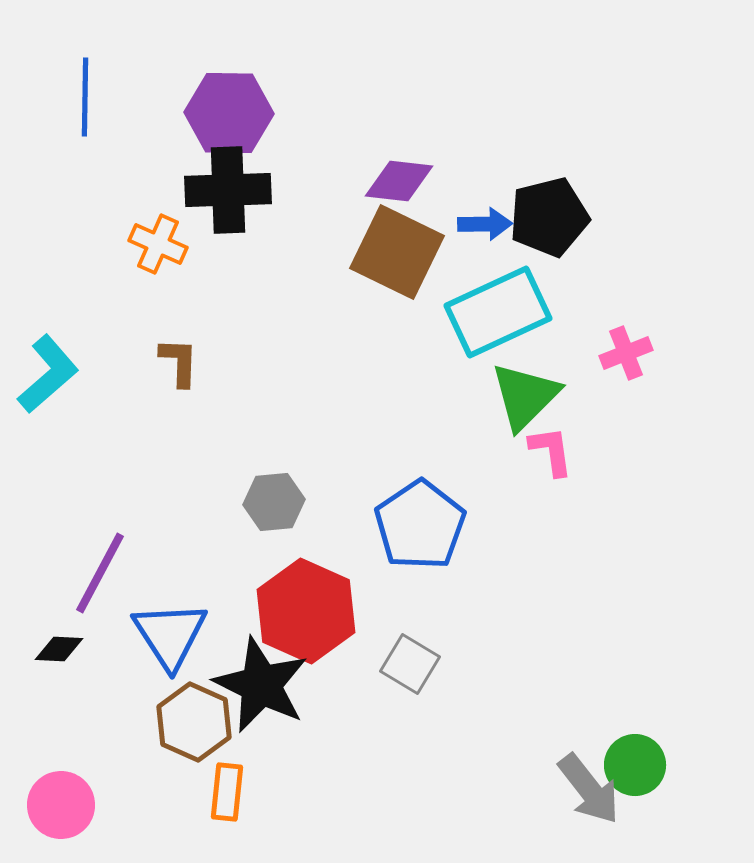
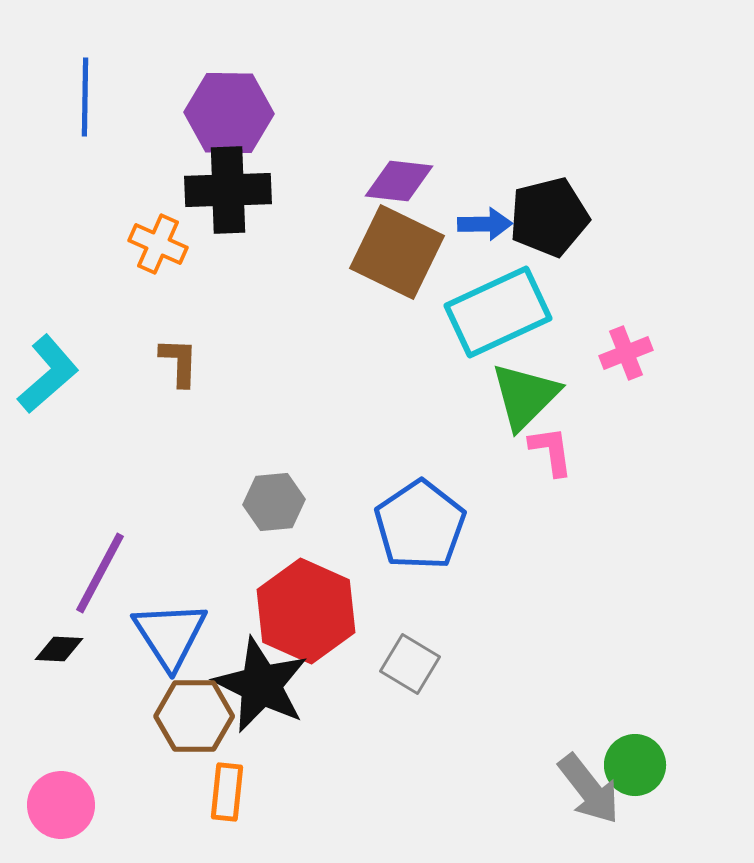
brown hexagon: moved 6 px up; rotated 24 degrees counterclockwise
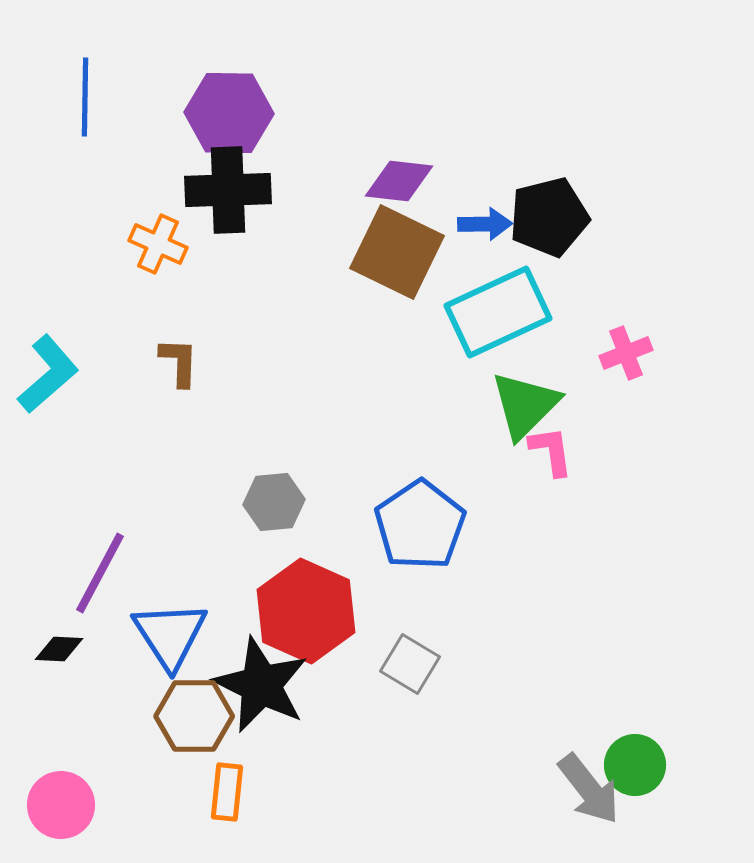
green triangle: moved 9 px down
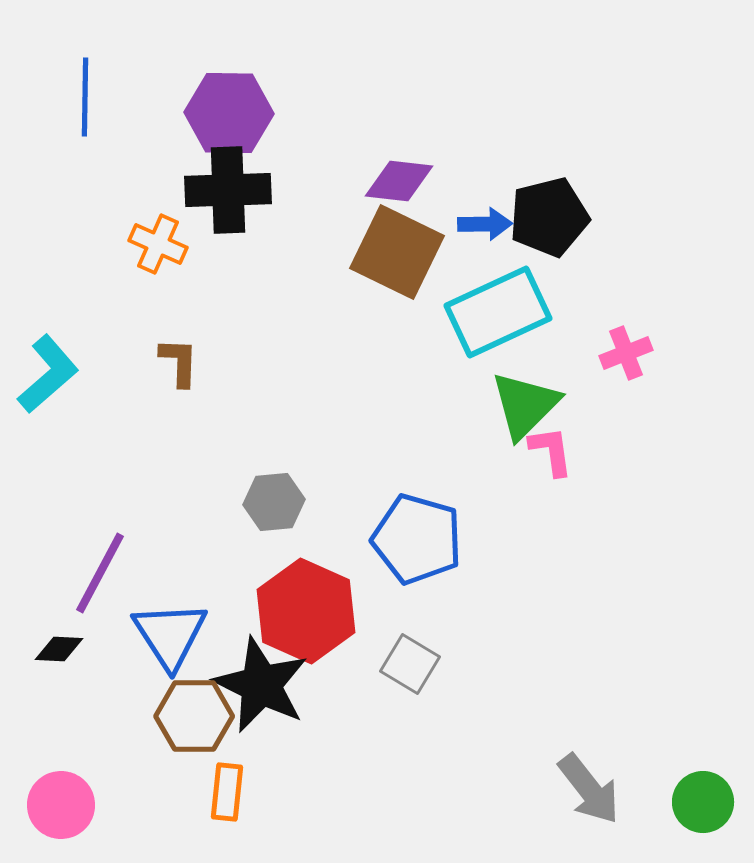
blue pentagon: moved 3 px left, 14 px down; rotated 22 degrees counterclockwise
green circle: moved 68 px right, 37 px down
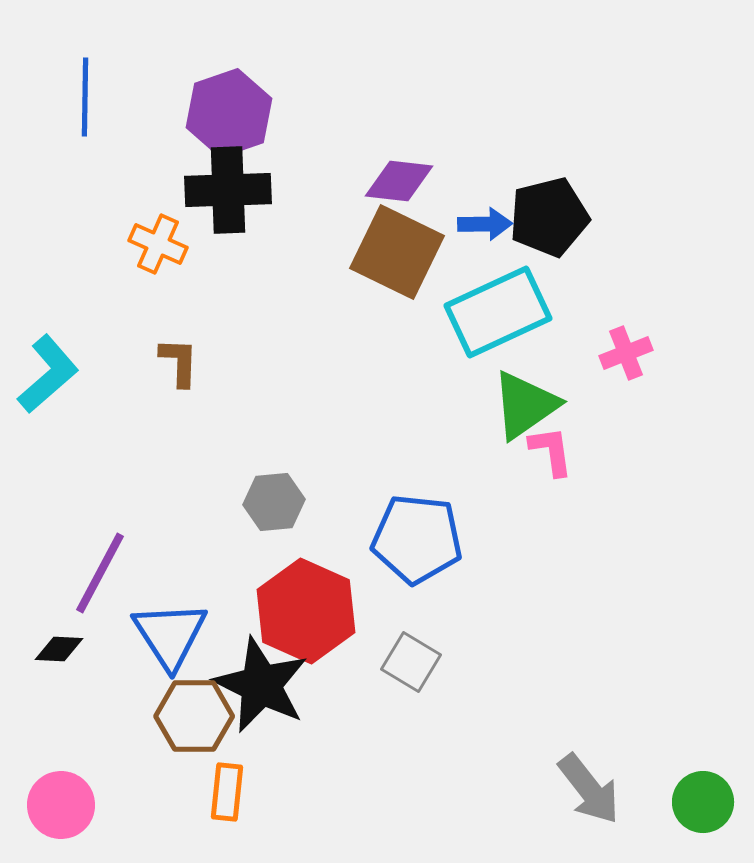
purple hexagon: rotated 20 degrees counterclockwise
green triangle: rotated 10 degrees clockwise
blue pentagon: rotated 10 degrees counterclockwise
gray square: moved 1 px right, 2 px up
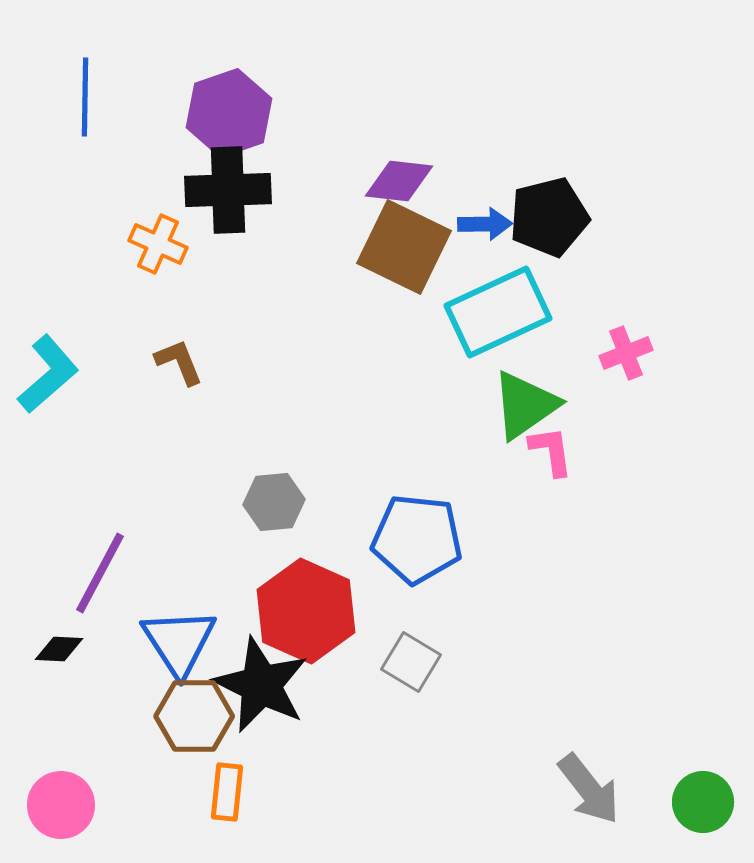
brown square: moved 7 px right, 5 px up
brown L-shape: rotated 24 degrees counterclockwise
blue triangle: moved 9 px right, 7 px down
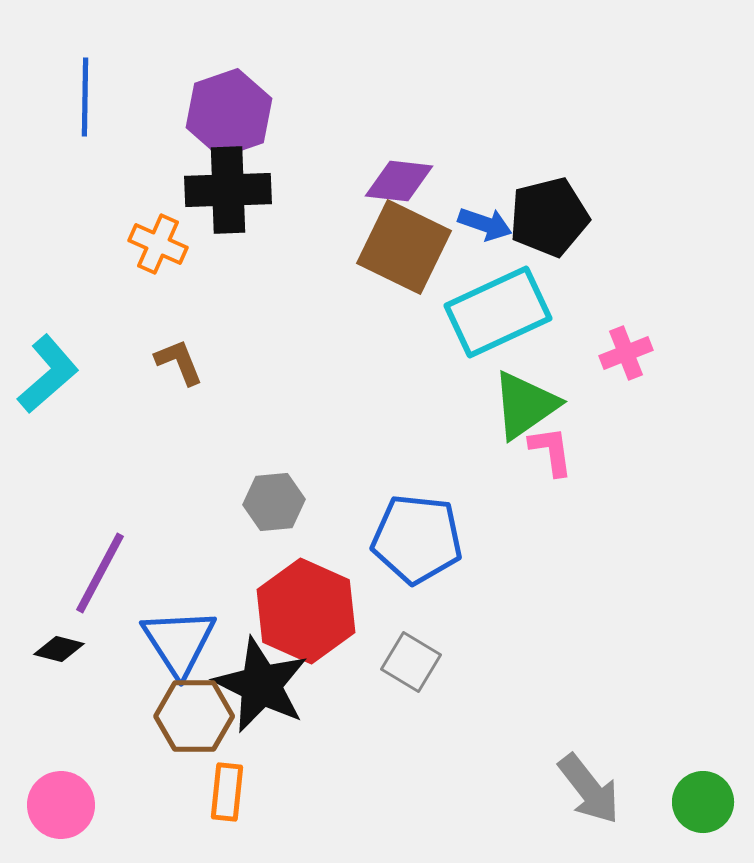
blue arrow: rotated 20 degrees clockwise
black diamond: rotated 12 degrees clockwise
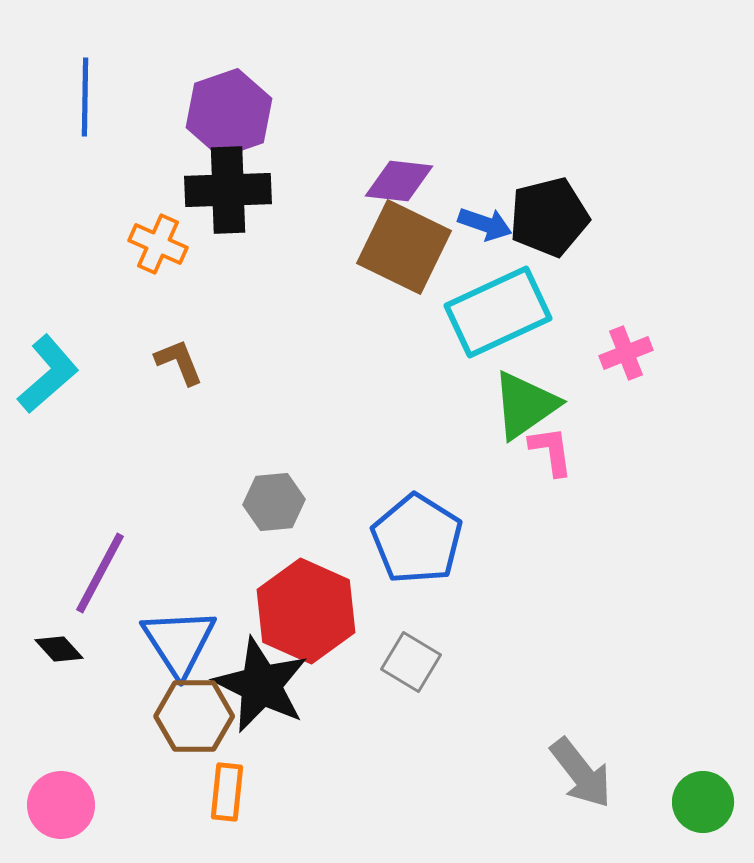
blue pentagon: rotated 26 degrees clockwise
black diamond: rotated 33 degrees clockwise
gray arrow: moved 8 px left, 16 px up
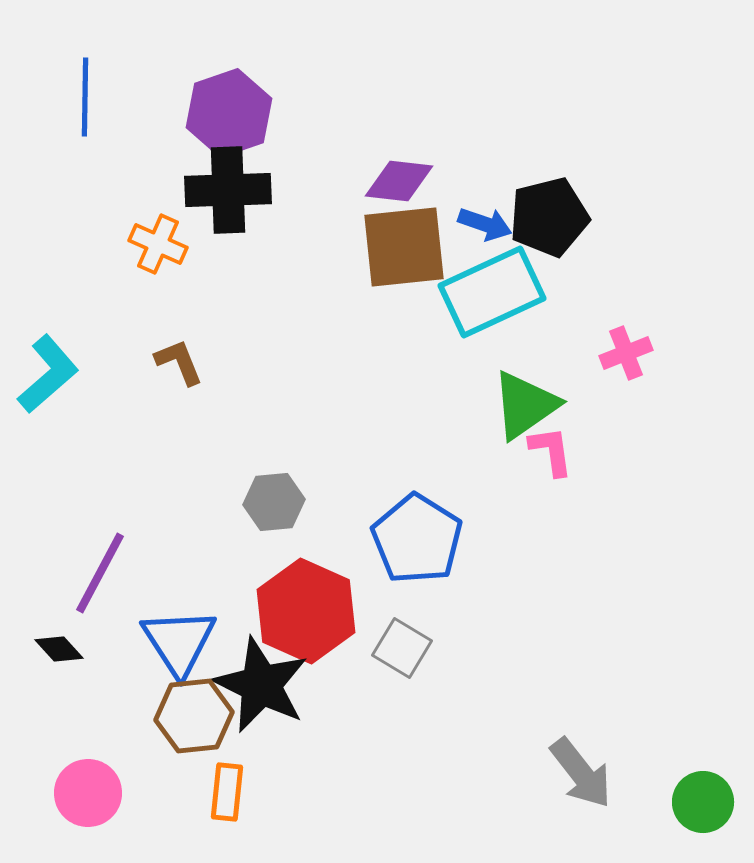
brown square: rotated 32 degrees counterclockwise
cyan rectangle: moved 6 px left, 20 px up
gray square: moved 9 px left, 14 px up
brown hexagon: rotated 6 degrees counterclockwise
pink circle: moved 27 px right, 12 px up
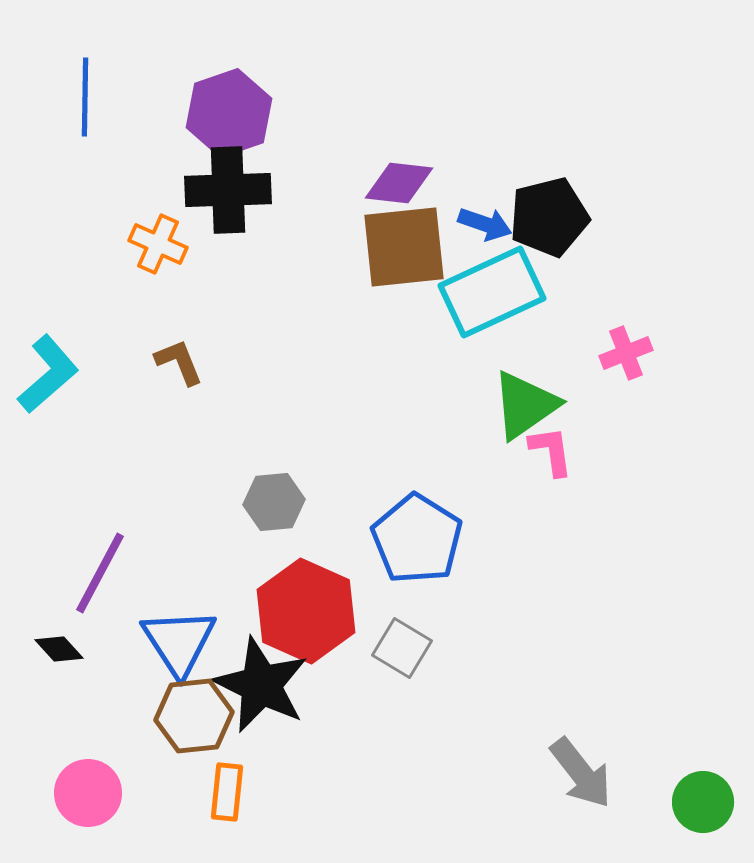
purple diamond: moved 2 px down
